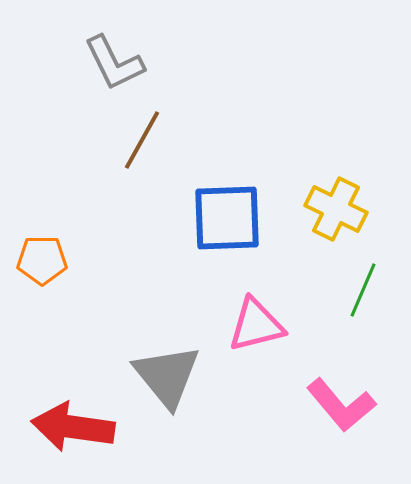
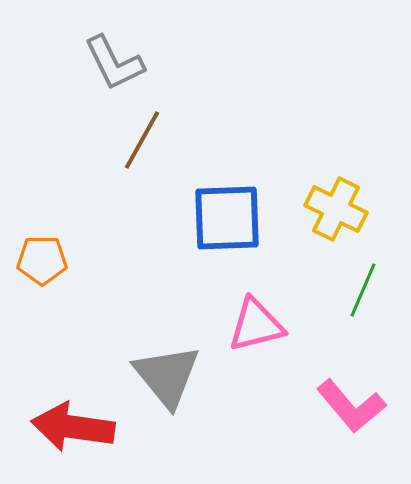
pink L-shape: moved 10 px right, 1 px down
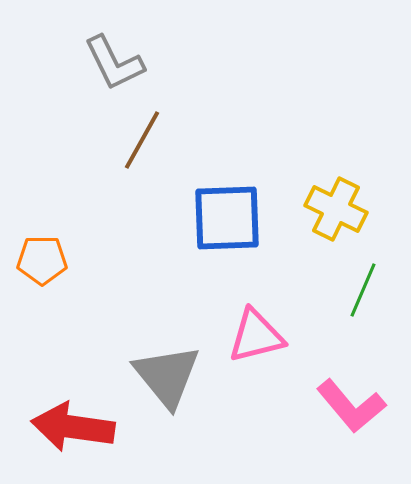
pink triangle: moved 11 px down
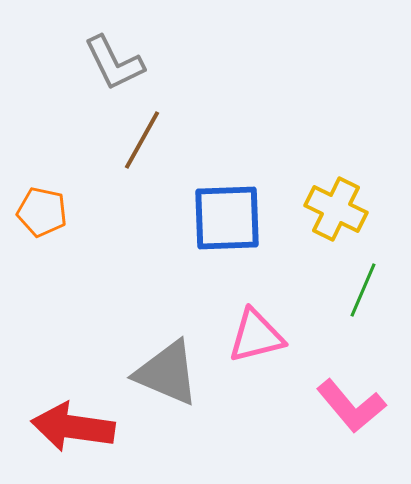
orange pentagon: moved 48 px up; rotated 12 degrees clockwise
gray triangle: moved 3 px up; rotated 28 degrees counterclockwise
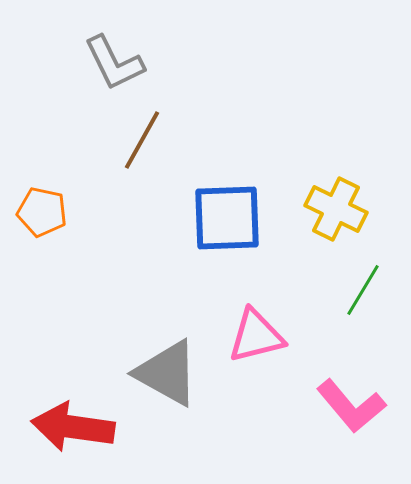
green line: rotated 8 degrees clockwise
gray triangle: rotated 6 degrees clockwise
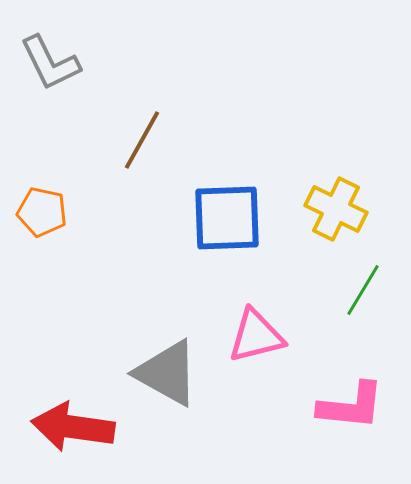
gray L-shape: moved 64 px left
pink L-shape: rotated 44 degrees counterclockwise
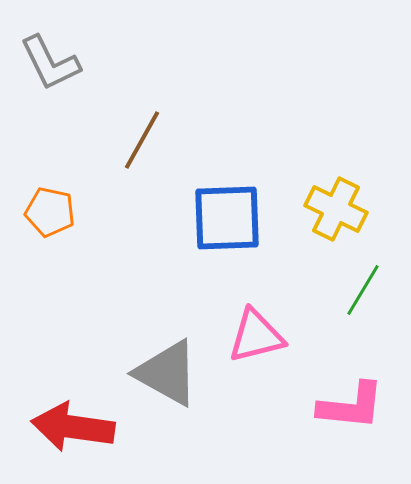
orange pentagon: moved 8 px right
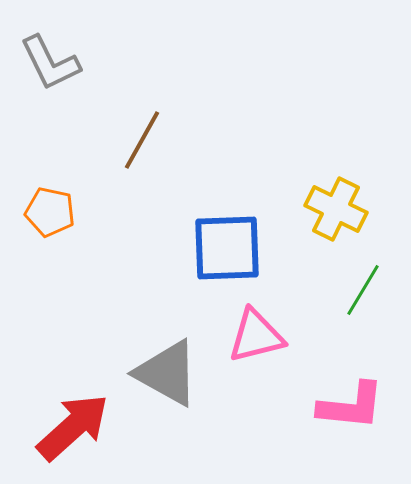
blue square: moved 30 px down
red arrow: rotated 130 degrees clockwise
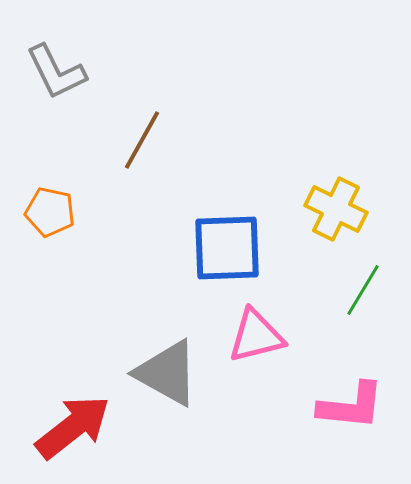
gray L-shape: moved 6 px right, 9 px down
red arrow: rotated 4 degrees clockwise
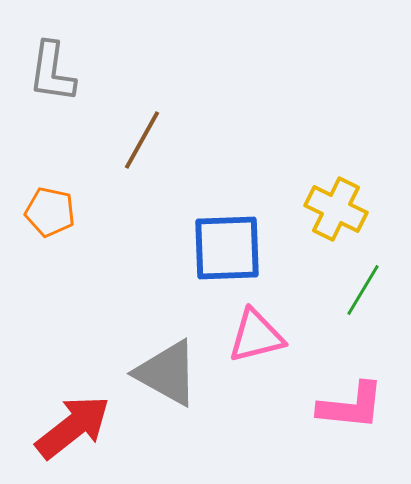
gray L-shape: moved 4 px left; rotated 34 degrees clockwise
